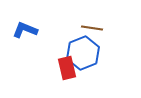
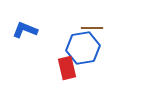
brown line: rotated 10 degrees counterclockwise
blue hexagon: moved 5 px up; rotated 12 degrees clockwise
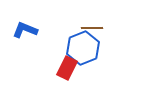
blue hexagon: rotated 12 degrees counterclockwise
red rectangle: rotated 40 degrees clockwise
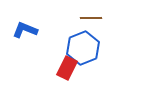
brown line: moved 1 px left, 10 px up
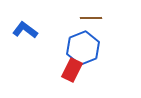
blue L-shape: rotated 15 degrees clockwise
red rectangle: moved 5 px right, 2 px down
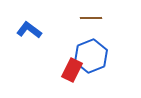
blue L-shape: moved 4 px right
blue hexagon: moved 8 px right, 8 px down
